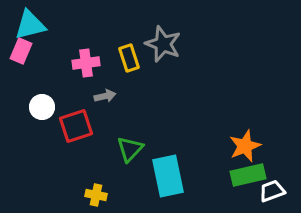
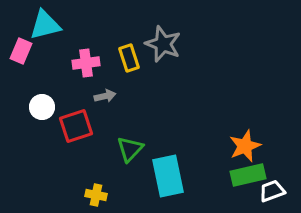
cyan triangle: moved 15 px right
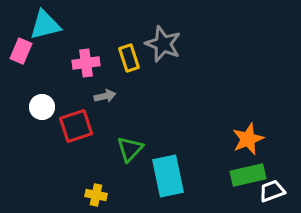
orange star: moved 3 px right, 7 px up
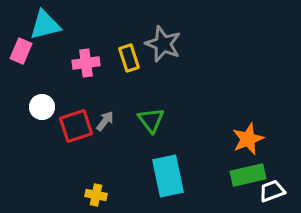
gray arrow: moved 25 px down; rotated 40 degrees counterclockwise
green triangle: moved 21 px right, 29 px up; rotated 20 degrees counterclockwise
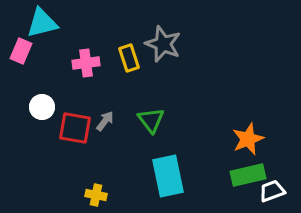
cyan triangle: moved 3 px left, 2 px up
red square: moved 1 px left, 2 px down; rotated 28 degrees clockwise
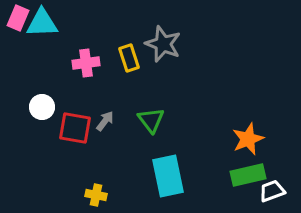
cyan triangle: rotated 12 degrees clockwise
pink rectangle: moved 3 px left, 33 px up
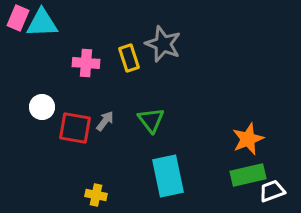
pink cross: rotated 12 degrees clockwise
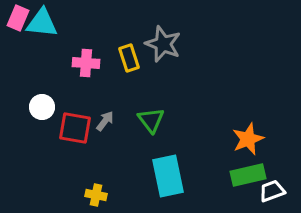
cyan triangle: rotated 8 degrees clockwise
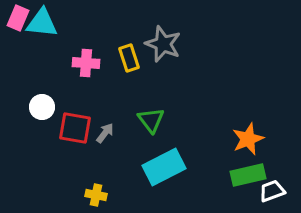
gray arrow: moved 12 px down
cyan rectangle: moved 4 px left, 9 px up; rotated 75 degrees clockwise
